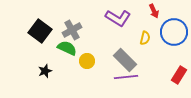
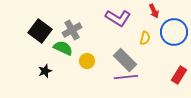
green semicircle: moved 4 px left
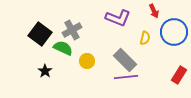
purple L-shape: rotated 10 degrees counterclockwise
black square: moved 3 px down
black star: rotated 16 degrees counterclockwise
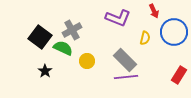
black square: moved 3 px down
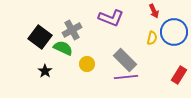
purple L-shape: moved 7 px left
yellow semicircle: moved 7 px right
yellow circle: moved 3 px down
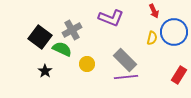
green semicircle: moved 1 px left, 1 px down
